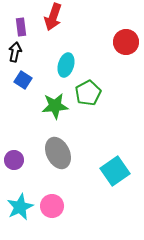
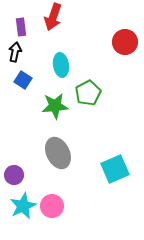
red circle: moved 1 px left
cyan ellipse: moved 5 px left; rotated 25 degrees counterclockwise
purple circle: moved 15 px down
cyan square: moved 2 px up; rotated 12 degrees clockwise
cyan star: moved 3 px right, 1 px up
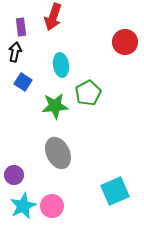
blue square: moved 2 px down
cyan square: moved 22 px down
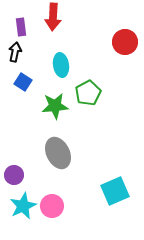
red arrow: rotated 16 degrees counterclockwise
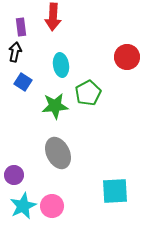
red circle: moved 2 px right, 15 px down
cyan square: rotated 20 degrees clockwise
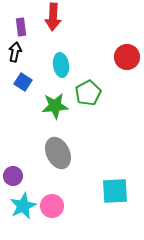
purple circle: moved 1 px left, 1 px down
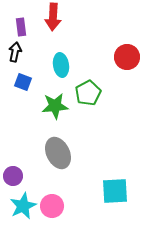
blue square: rotated 12 degrees counterclockwise
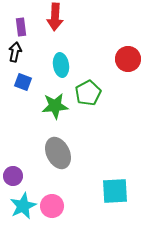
red arrow: moved 2 px right
red circle: moved 1 px right, 2 px down
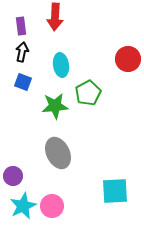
purple rectangle: moved 1 px up
black arrow: moved 7 px right
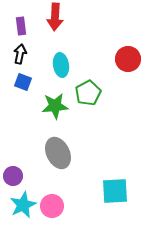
black arrow: moved 2 px left, 2 px down
cyan star: moved 1 px up
